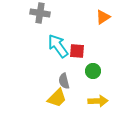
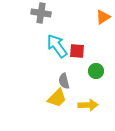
gray cross: moved 1 px right
cyan arrow: moved 1 px left
green circle: moved 3 px right
yellow arrow: moved 10 px left, 4 px down
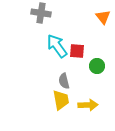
orange triangle: rotated 35 degrees counterclockwise
green circle: moved 1 px right, 5 px up
yellow trapezoid: moved 4 px right, 2 px down; rotated 55 degrees counterclockwise
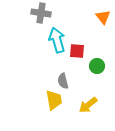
cyan arrow: moved 6 px up; rotated 20 degrees clockwise
gray semicircle: moved 1 px left
yellow trapezoid: moved 7 px left
yellow arrow: rotated 144 degrees clockwise
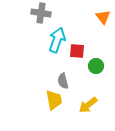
cyan arrow: rotated 35 degrees clockwise
green circle: moved 1 px left
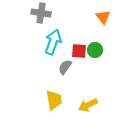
cyan arrow: moved 4 px left, 2 px down
red square: moved 2 px right
green circle: moved 1 px left, 16 px up
gray semicircle: moved 2 px right, 14 px up; rotated 49 degrees clockwise
yellow arrow: rotated 12 degrees clockwise
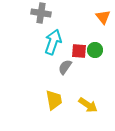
yellow arrow: rotated 120 degrees counterclockwise
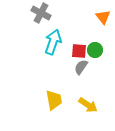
gray cross: rotated 18 degrees clockwise
gray semicircle: moved 16 px right
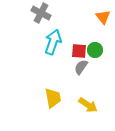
yellow trapezoid: moved 1 px left, 2 px up
